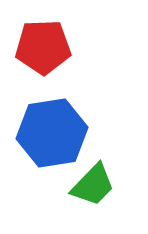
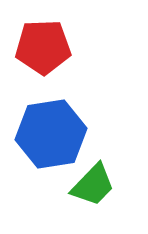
blue hexagon: moved 1 px left, 1 px down
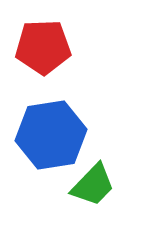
blue hexagon: moved 1 px down
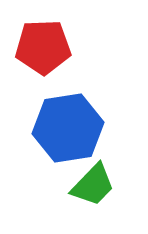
blue hexagon: moved 17 px right, 7 px up
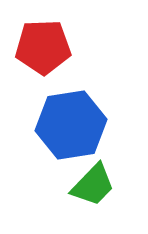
blue hexagon: moved 3 px right, 3 px up
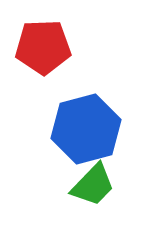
blue hexagon: moved 15 px right, 4 px down; rotated 6 degrees counterclockwise
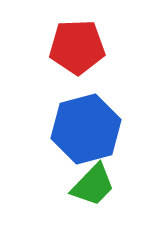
red pentagon: moved 34 px right
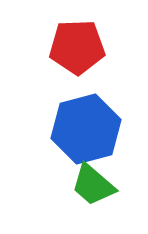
green trapezoid: rotated 87 degrees clockwise
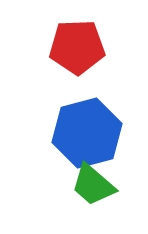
blue hexagon: moved 1 px right, 4 px down
